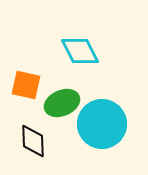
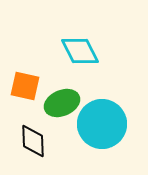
orange square: moved 1 px left, 1 px down
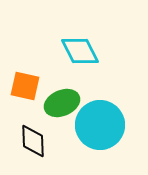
cyan circle: moved 2 px left, 1 px down
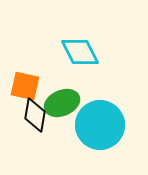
cyan diamond: moved 1 px down
black diamond: moved 2 px right, 26 px up; rotated 12 degrees clockwise
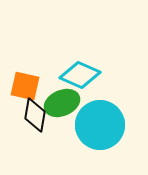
cyan diamond: moved 23 px down; rotated 39 degrees counterclockwise
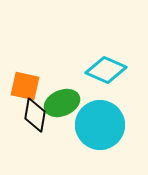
cyan diamond: moved 26 px right, 5 px up
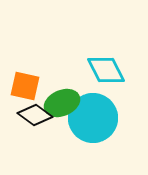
cyan diamond: rotated 39 degrees clockwise
black diamond: rotated 64 degrees counterclockwise
cyan circle: moved 7 px left, 7 px up
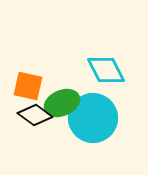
orange square: moved 3 px right
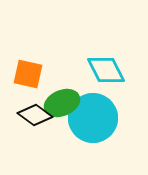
orange square: moved 12 px up
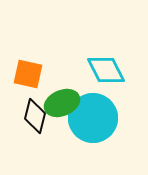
black diamond: moved 1 px down; rotated 68 degrees clockwise
